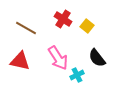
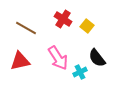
red triangle: rotated 25 degrees counterclockwise
cyan cross: moved 3 px right, 3 px up
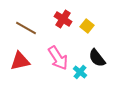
cyan cross: rotated 24 degrees counterclockwise
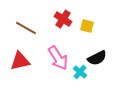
yellow square: rotated 24 degrees counterclockwise
black semicircle: rotated 78 degrees counterclockwise
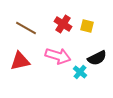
red cross: moved 5 px down
pink arrow: moved 2 px up; rotated 40 degrees counterclockwise
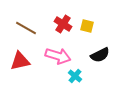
black semicircle: moved 3 px right, 3 px up
cyan cross: moved 5 px left, 4 px down
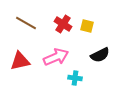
brown line: moved 5 px up
pink arrow: moved 2 px left, 1 px down; rotated 40 degrees counterclockwise
cyan cross: moved 2 px down; rotated 32 degrees counterclockwise
